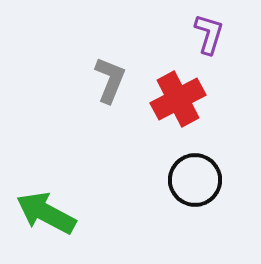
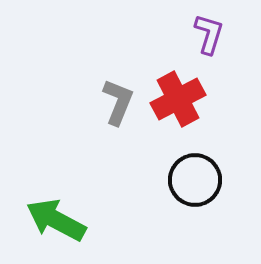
gray L-shape: moved 8 px right, 22 px down
green arrow: moved 10 px right, 7 px down
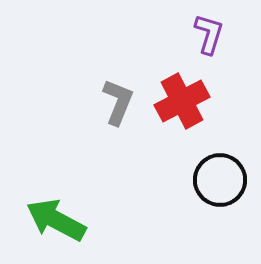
red cross: moved 4 px right, 2 px down
black circle: moved 25 px right
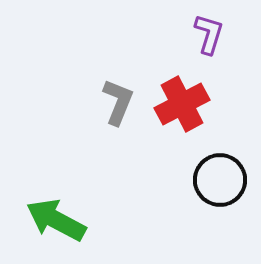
red cross: moved 3 px down
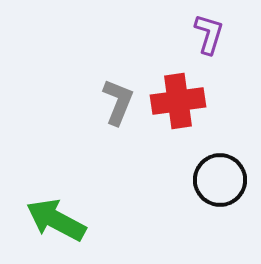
red cross: moved 4 px left, 3 px up; rotated 20 degrees clockwise
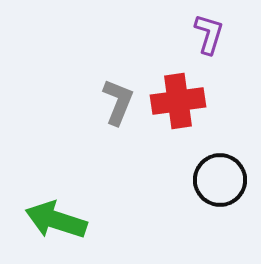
green arrow: rotated 10 degrees counterclockwise
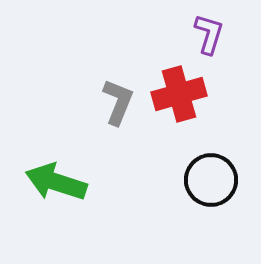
red cross: moved 1 px right, 7 px up; rotated 8 degrees counterclockwise
black circle: moved 9 px left
green arrow: moved 38 px up
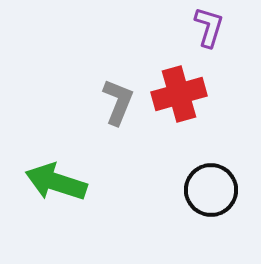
purple L-shape: moved 7 px up
black circle: moved 10 px down
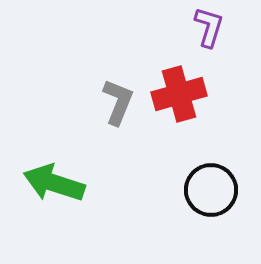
green arrow: moved 2 px left, 1 px down
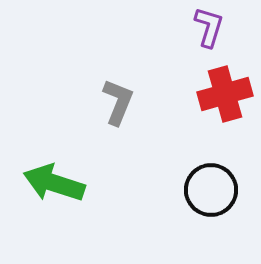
red cross: moved 46 px right
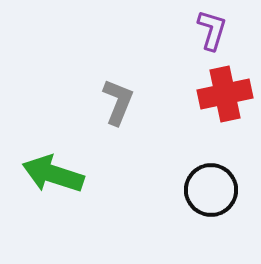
purple L-shape: moved 3 px right, 3 px down
red cross: rotated 4 degrees clockwise
green arrow: moved 1 px left, 9 px up
